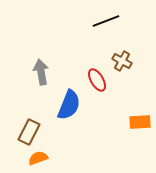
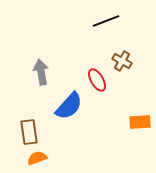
blue semicircle: moved 1 px down; rotated 20 degrees clockwise
brown rectangle: rotated 35 degrees counterclockwise
orange semicircle: moved 1 px left
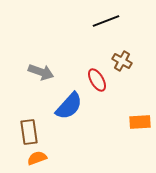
gray arrow: rotated 120 degrees clockwise
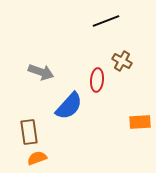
red ellipse: rotated 35 degrees clockwise
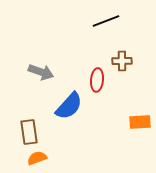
brown cross: rotated 30 degrees counterclockwise
